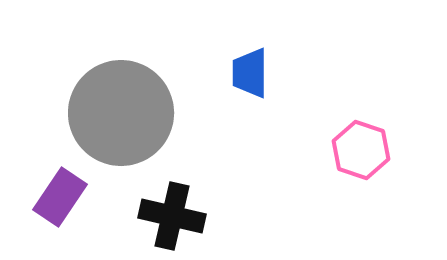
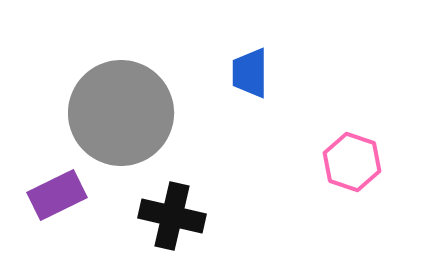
pink hexagon: moved 9 px left, 12 px down
purple rectangle: moved 3 px left, 2 px up; rotated 30 degrees clockwise
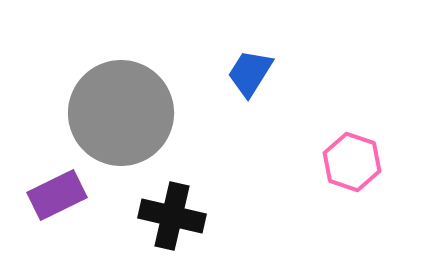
blue trapezoid: rotated 32 degrees clockwise
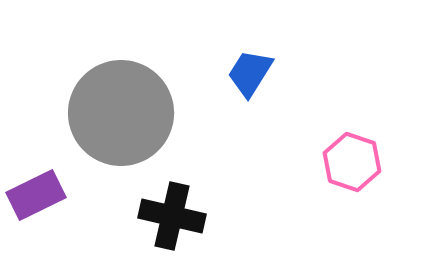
purple rectangle: moved 21 px left
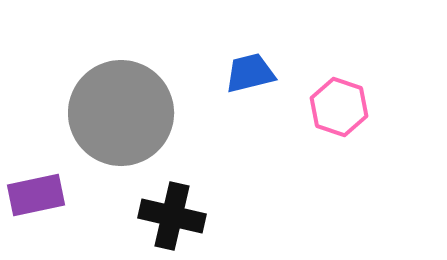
blue trapezoid: rotated 44 degrees clockwise
pink hexagon: moved 13 px left, 55 px up
purple rectangle: rotated 14 degrees clockwise
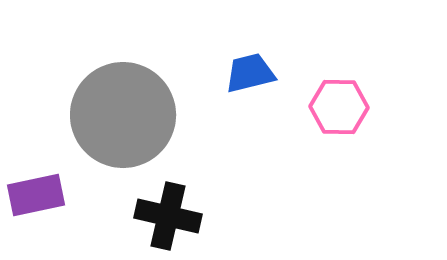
pink hexagon: rotated 18 degrees counterclockwise
gray circle: moved 2 px right, 2 px down
black cross: moved 4 px left
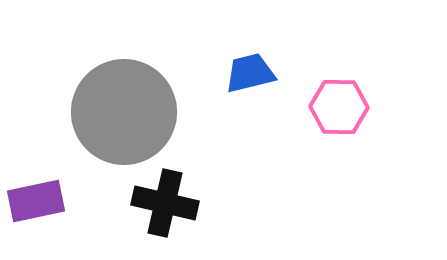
gray circle: moved 1 px right, 3 px up
purple rectangle: moved 6 px down
black cross: moved 3 px left, 13 px up
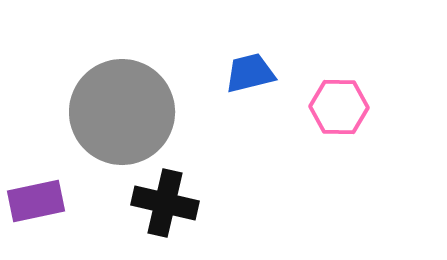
gray circle: moved 2 px left
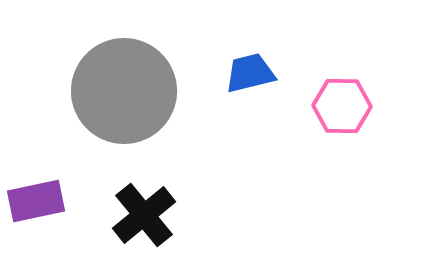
pink hexagon: moved 3 px right, 1 px up
gray circle: moved 2 px right, 21 px up
black cross: moved 21 px left, 12 px down; rotated 38 degrees clockwise
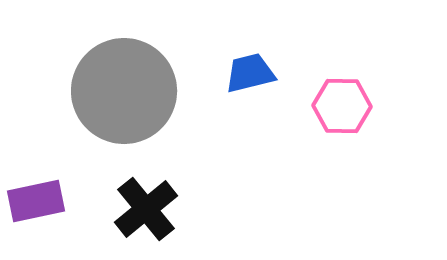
black cross: moved 2 px right, 6 px up
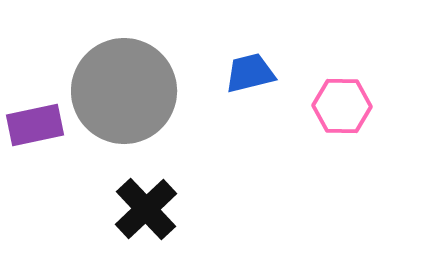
purple rectangle: moved 1 px left, 76 px up
black cross: rotated 4 degrees counterclockwise
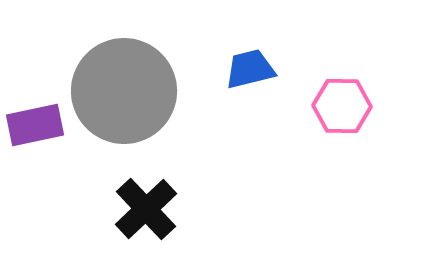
blue trapezoid: moved 4 px up
